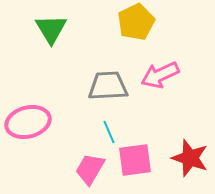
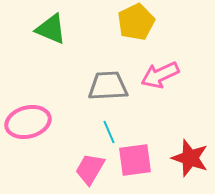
green triangle: rotated 36 degrees counterclockwise
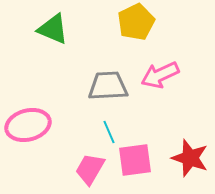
green triangle: moved 2 px right
pink ellipse: moved 3 px down
